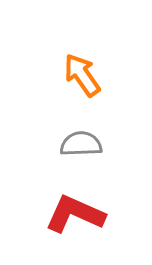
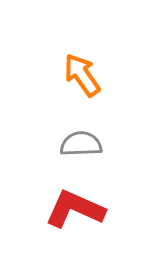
red L-shape: moved 5 px up
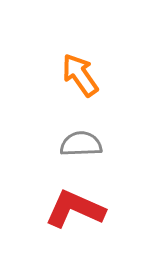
orange arrow: moved 2 px left
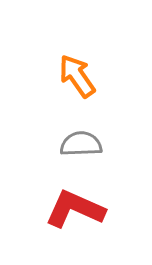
orange arrow: moved 3 px left, 1 px down
